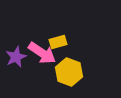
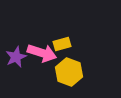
yellow rectangle: moved 4 px right, 2 px down
pink arrow: rotated 16 degrees counterclockwise
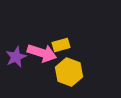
yellow rectangle: moved 1 px left, 1 px down
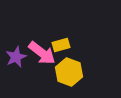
pink arrow: rotated 20 degrees clockwise
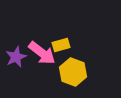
yellow hexagon: moved 4 px right
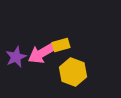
pink arrow: rotated 112 degrees clockwise
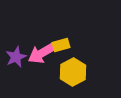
yellow hexagon: rotated 12 degrees clockwise
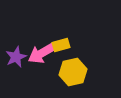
yellow hexagon: rotated 16 degrees clockwise
